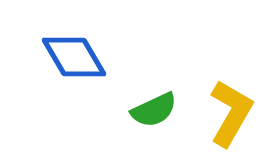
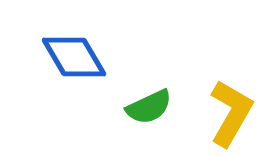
green semicircle: moved 5 px left, 3 px up
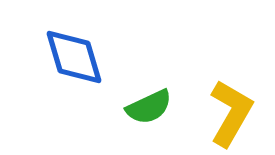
blue diamond: rotated 14 degrees clockwise
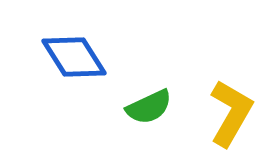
blue diamond: rotated 16 degrees counterclockwise
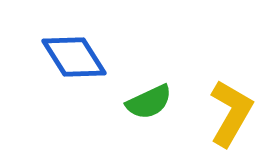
green semicircle: moved 5 px up
